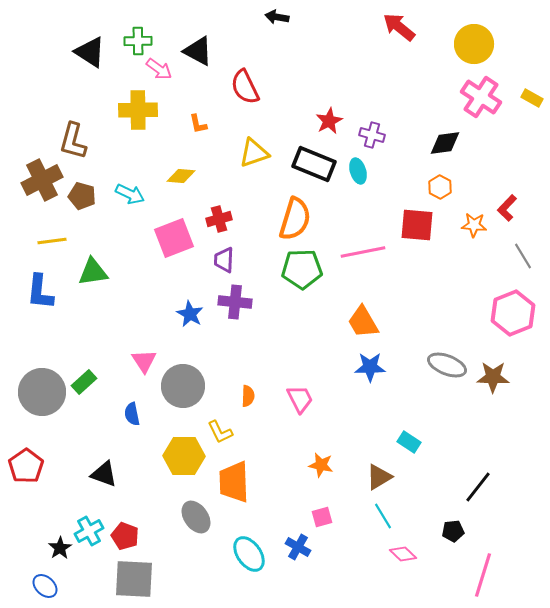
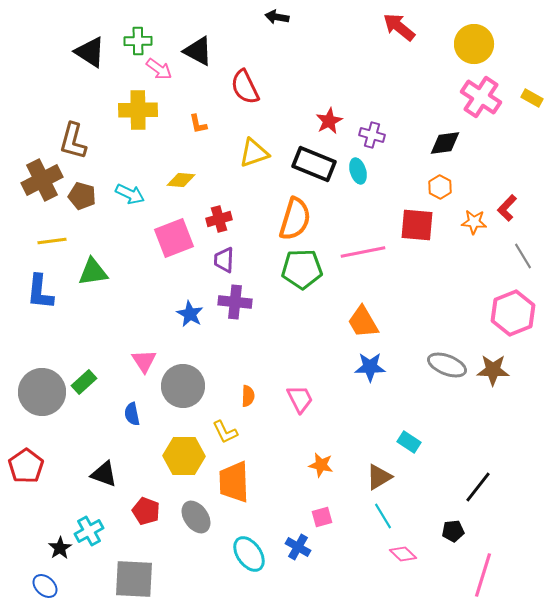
yellow diamond at (181, 176): moved 4 px down
orange star at (474, 225): moved 3 px up
brown star at (493, 377): moved 7 px up
yellow L-shape at (220, 432): moved 5 px right
red pentagon at (125, 536): moved 21 px right, 25 px up
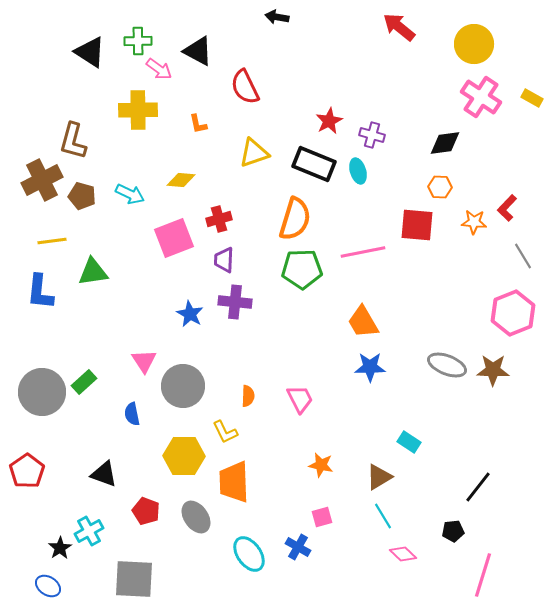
orange hexagon at (440, 187): rotated 25 degrees counterclockwise
red pentagon at (26, 466): moved 1 px right, 5 px down
blue ellipse at (45, 586): moved 3 px right; rotated 10 degrees counterclockwise
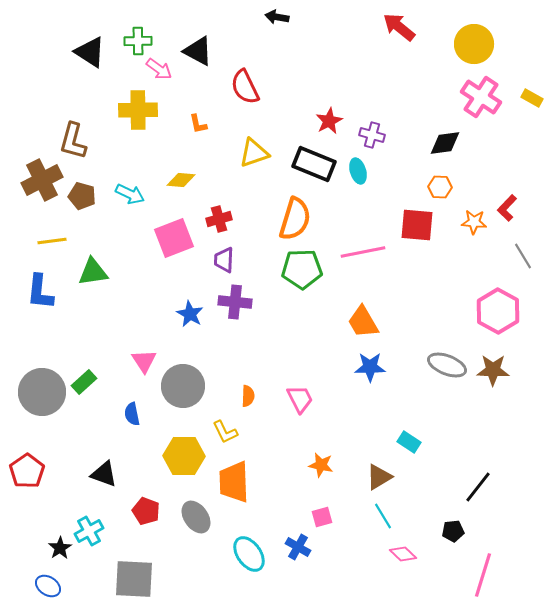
pink hexagon at (513, 313): moved 15 px left, 2 px up; rotated 9 degrees counterclockwise
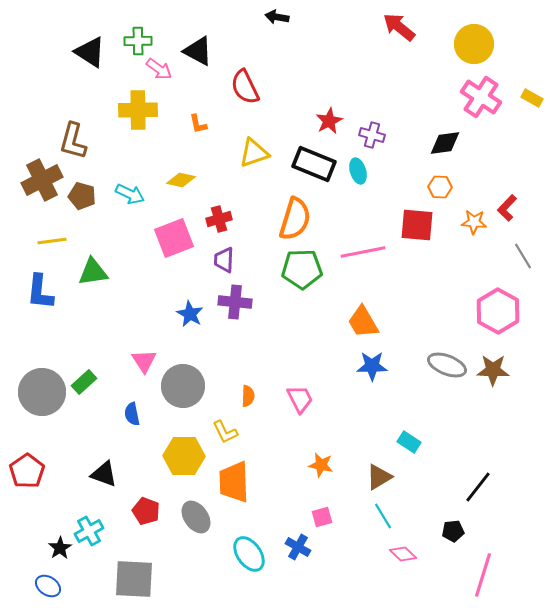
yellow diamond at (181, 180): rotated 8 degrees clockwise
blue star at (370, 367): moved 2 px right, 1 px up
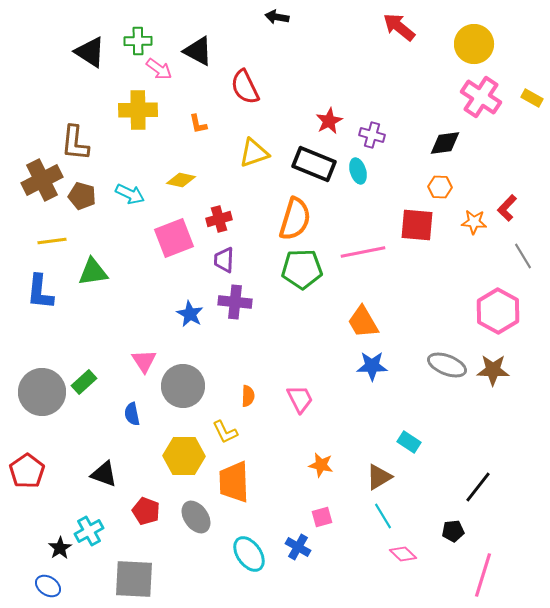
brown L-shape at (73, 141): moved 2 px right, 2 px down; rotated 9 degrees counterclockwise
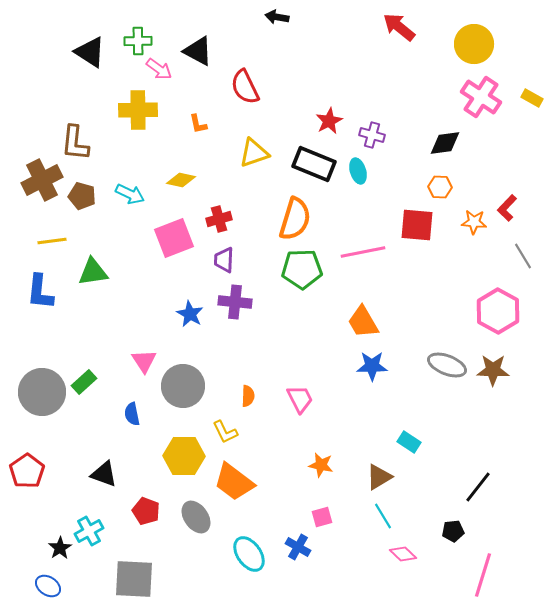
orange trapezoid at (234, 482): rotated 51 degrees counterclockwise
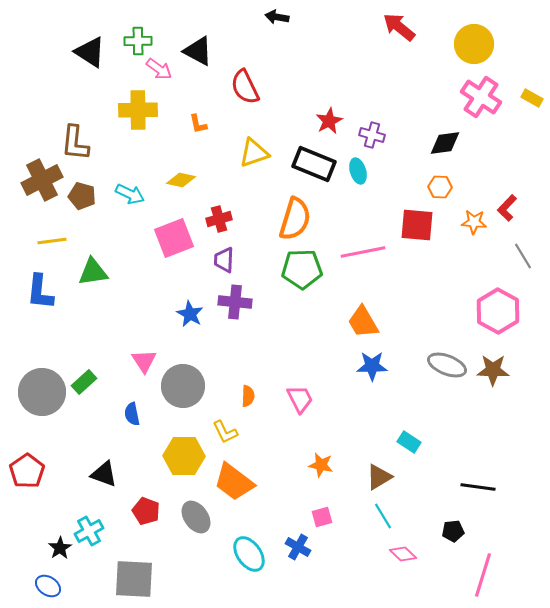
black line at (478, 487): rotated 60 degrees clockwise
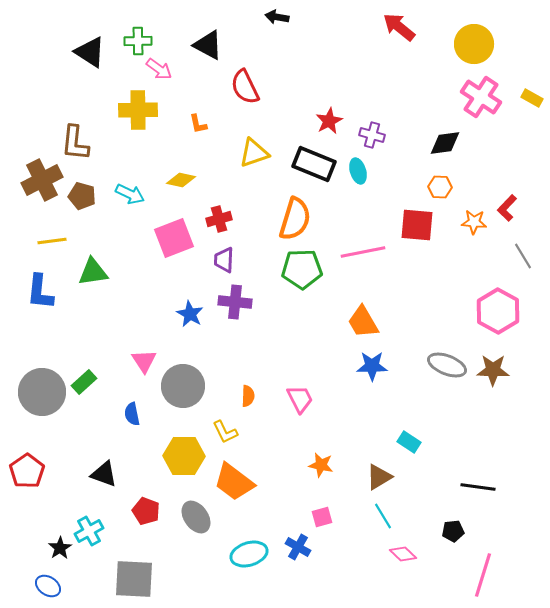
black triangle at (198, 51): moved 10 px right, 6 px up
cyan ellipse at (249, 554): rotated 72 degrees counterclockwise
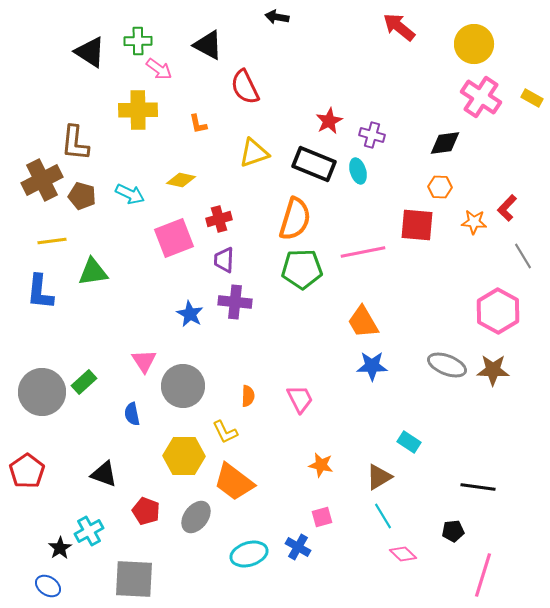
gray ellipse at (196, 517): rotated 72 degrees clockwise
